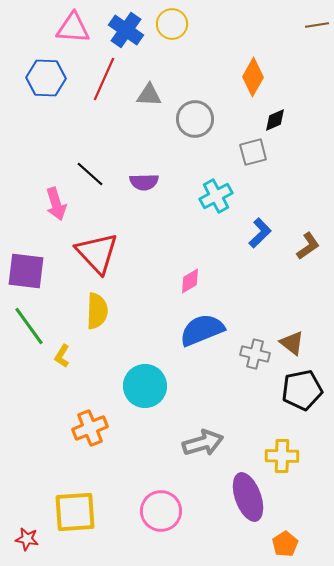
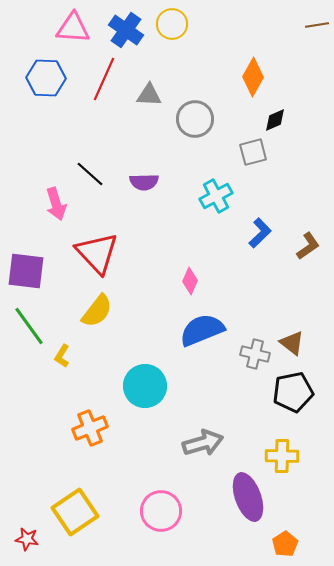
pink diamond: rotated 36 degrees counterclockwise
yellow semicircle: rotated 36 degrees clockwise
black pentagon: moved 9 px left, 2 px down
yellow square: rotated 30 degrees counterclockwise
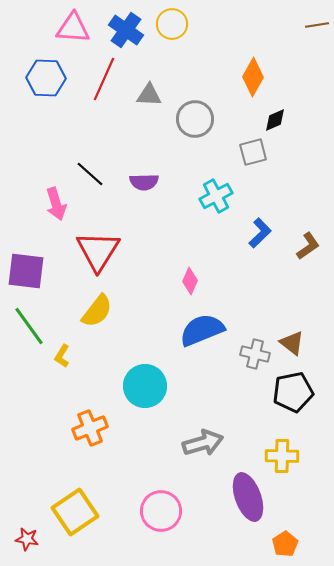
red triangle: moved 1 px right, 2 px up; rotated 15 degrees clockwise
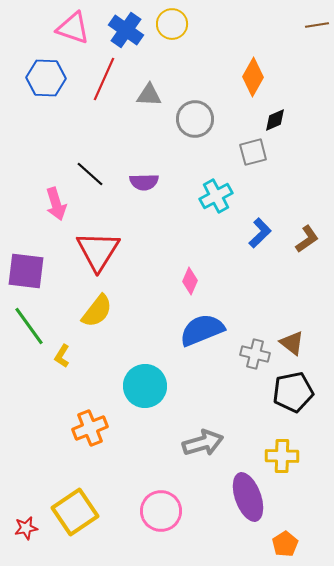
pink triangle: rotated 15 degrees clockwise
brown L-shape: moved 1 px left, 7 px up
red star: moved 1 px left, 11 px up; rotated 20 degrees counterclockwise
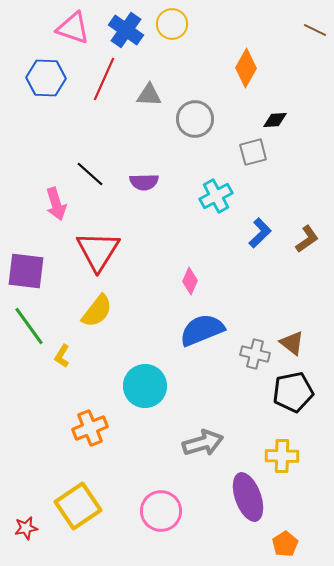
brown line: moved 2 px left, 5 px down; rotated 35 degrees clockwise
orange diamond: moved 7 px left, 9 px up
black diamond: rotated 20 degrees clockwise
yellow square: moved 3 px right, 6 px up
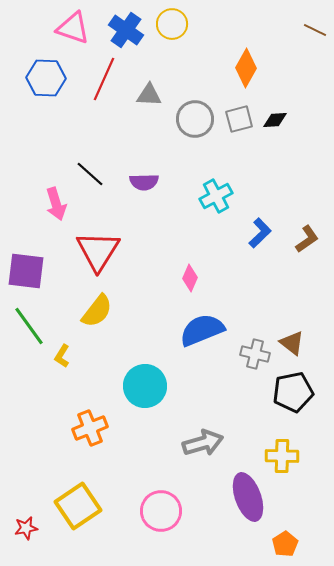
gray square: moved 14 px left, 33 px up
pink diamond: moved 3 px up
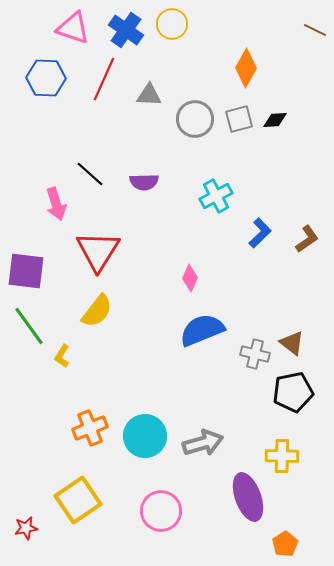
cyan circle: moved 50 px down
yellow square: moved 6 px up
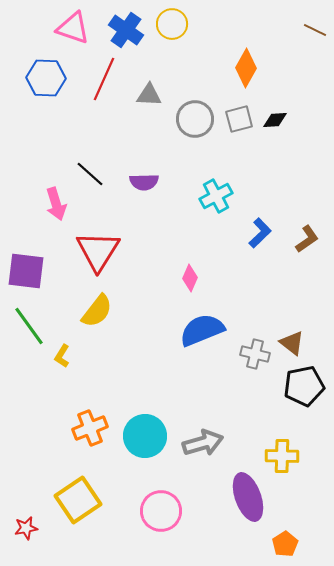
black pentagon: moved 11 px right, 6 px up
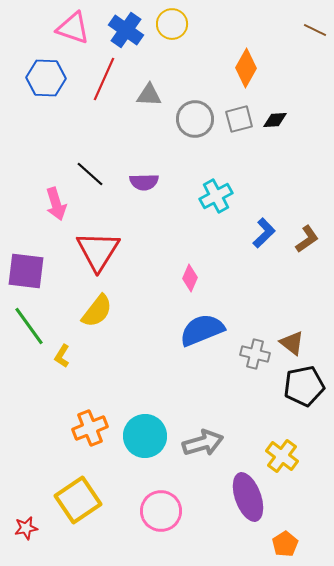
blue L-shape: moved 4 px right
yellow cross: rotated 36 degrees clockwise
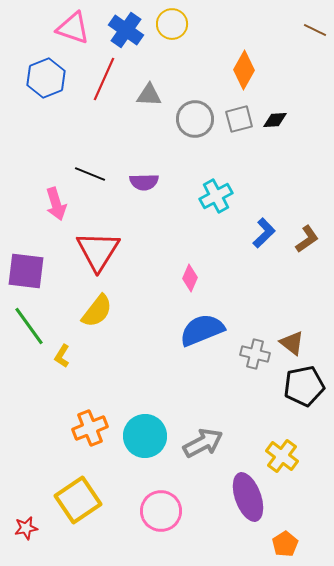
orange diamond: moved 2 px left, 2 px down
blue hexagon: rotated 24 degrees counterclockwise
black line: rotated 20 degrees counterclockwise
gray arrow: rotated 12 degrees counterclockwise
